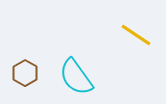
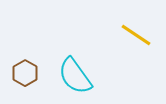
cyan semicircle: moved 1 px left, 1 px up
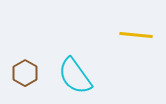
yellow line: rotated 28 degrees counterclockwise
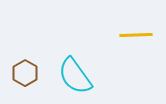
yellow line: rotated 8 degrees counterclockwise
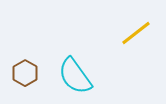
yellow line: moved 2 px up; rotated 36 degrees counterclockwise
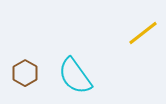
yellow line: moved 7 px right
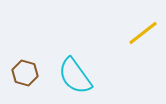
brown hexagon: rotated 15 degrees counterclockwise
